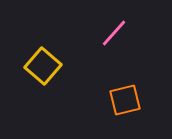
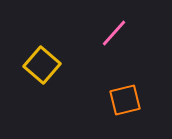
yellow square: moved 1 px left, 1 px up
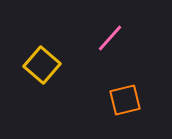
pink line: moved 4 px left, 5 px down
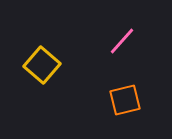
pink line: moved 12 px right, 3 px down
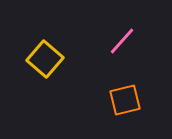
yellow square: moved 3 px right, 6 px up
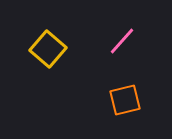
yellow square: moved 3 px right, 10 px up
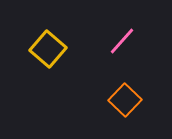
orange square: rotated 32 degrees counterclockwise
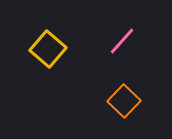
orange square: moved 1 px left, 1 px down
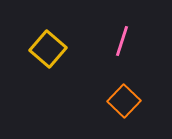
pink line: rotated 24 degrees counterclockwise
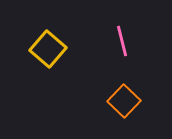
pink line: rotated 32 degrees counterclockwise
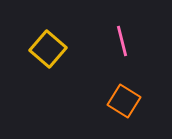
orange square: rotated 12 degrees counterclockwise
